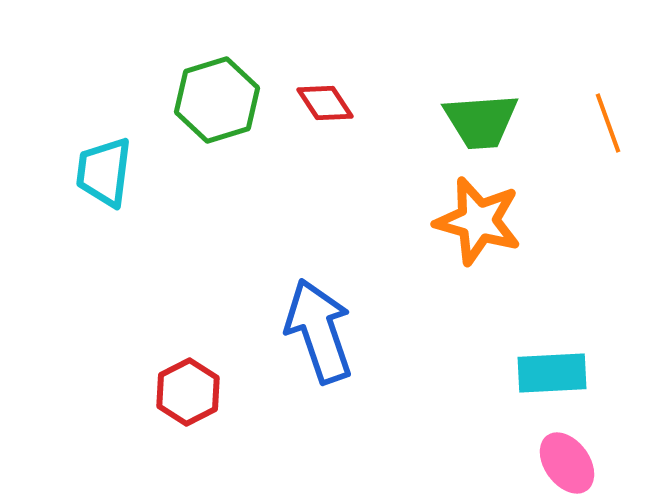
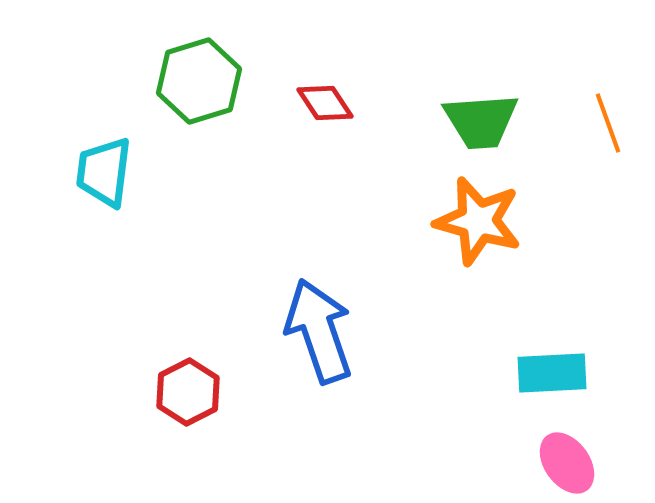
green hexagon: moved 18 px left, 19 px up
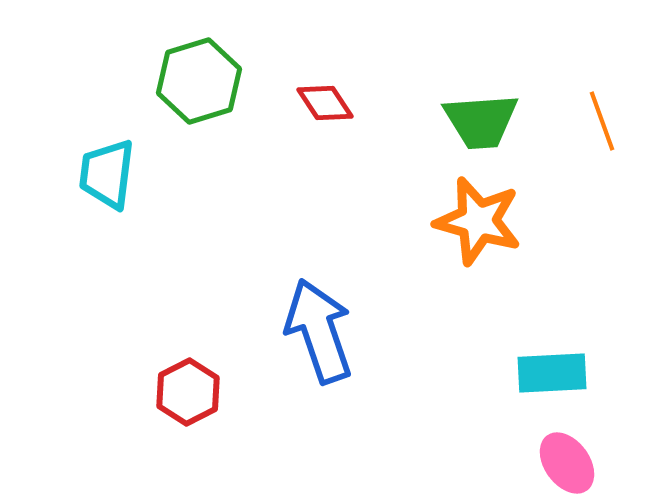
orange line: moved 6 px left, 2 px up
cyan trapezoid: moved 3 px right, 2 px down
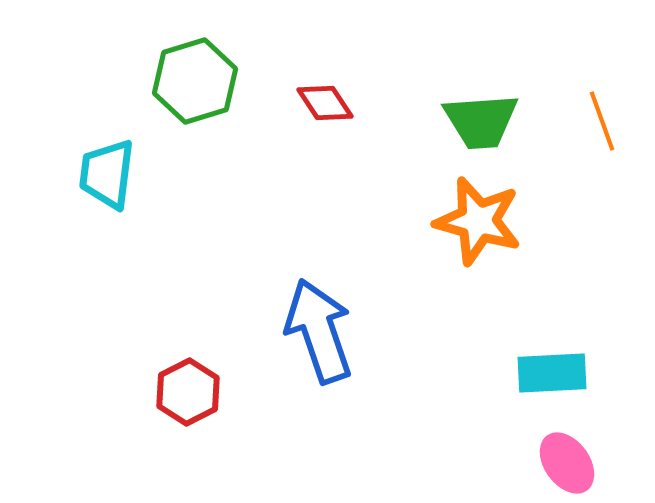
green hexagon: moved 4 px left
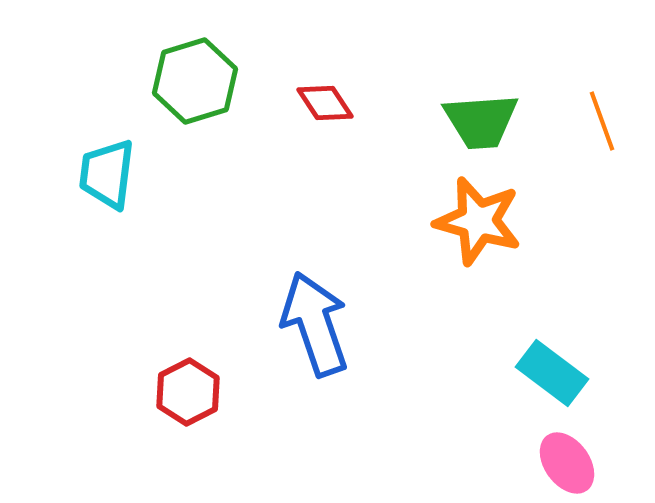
blue arrow: moved 4 px left, 7 px up
cyan rectangle: rotated 40 degrees clockwise
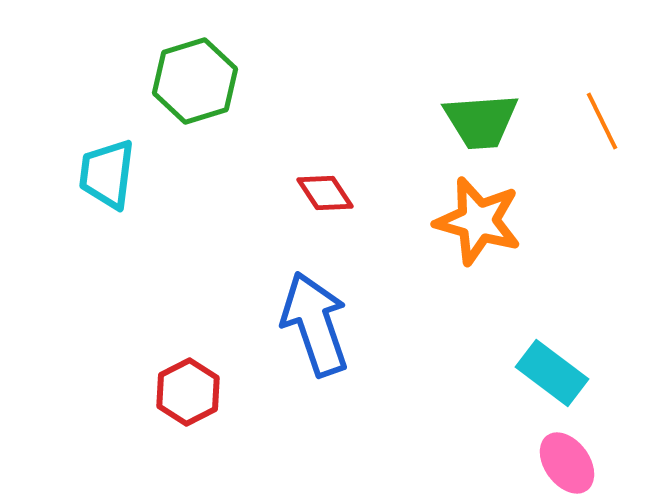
red diamond: moved 90 px down
orange line: rotated 6 degrees counterclockwise
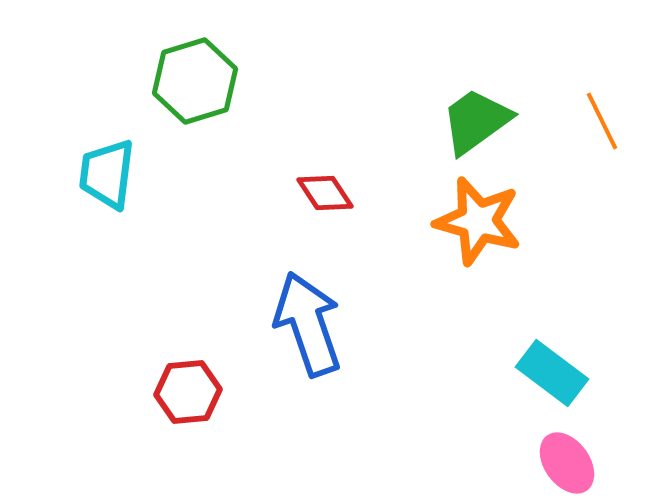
green trapezoid: moved 5 px left; rotated 148 degrees clockwise
blue arrow: moved 7 px left
red hexagon: rotated 22 degrees clockwise
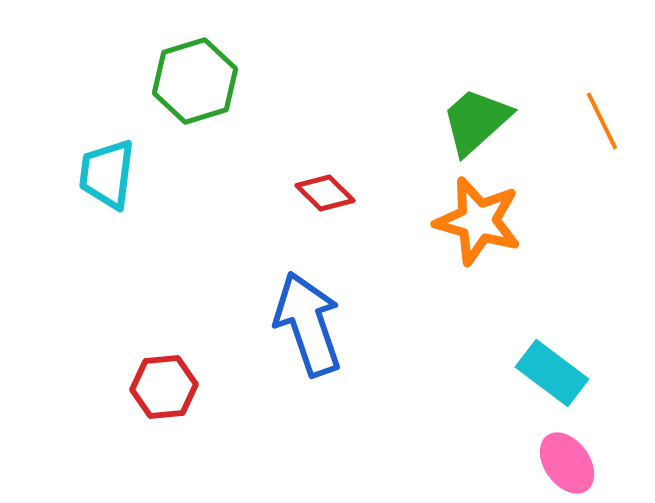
green trapezoid: rotated 6 degrees counterclockwise
red diamond: rotated 12 degrees counterclockwise
red hexagon: moved 24 px left, 5 px up
